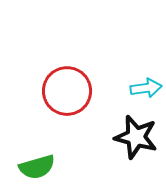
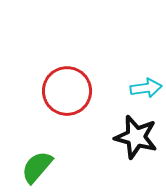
green semicircle: rotated 147 degrees clockwise
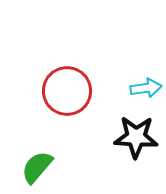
black star: rotated 12 degrees counterclockwise
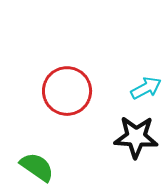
cyan arrow: rotated 20 degrees counterclockwise
green semicircle: rotated 84 degrees clockwise
